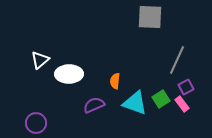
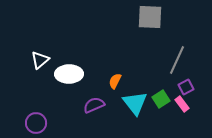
orange semicircle: rotated 21 degrees clockwise
cyan triangle: rotated 32 degrees clockwise
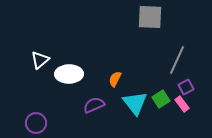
orange semicircle: moved 2 px up
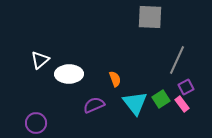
orange semicircle: rotated 133 degrees clockwise
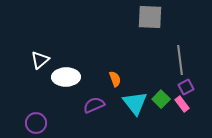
gray line: moved 3 px right; rotated 32 degrees counterclockwise
white ellipse: moved 3 px left, 3 px down
green square: rotated 12 degrees counterclockwise
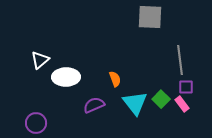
purple square: rotated 28 degrees clockwise
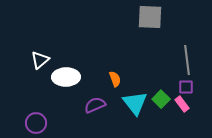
gray line: moved 7 px right
purple semicircle: moved 1 px right
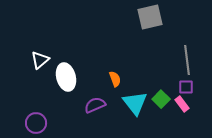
gray square: rotated 16 degrees counterclockwise
white ellipse: rotated 76 degrees clockwise
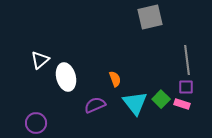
pink rectangle: rotated 35 degrees counterclockwise
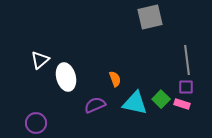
cyan triangle: rotated 40 degrees counterclockwise
